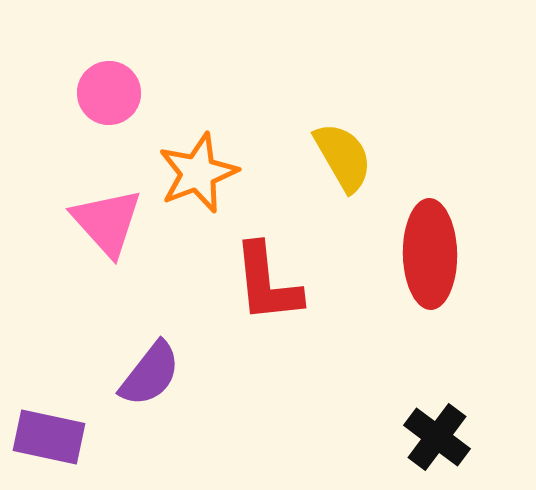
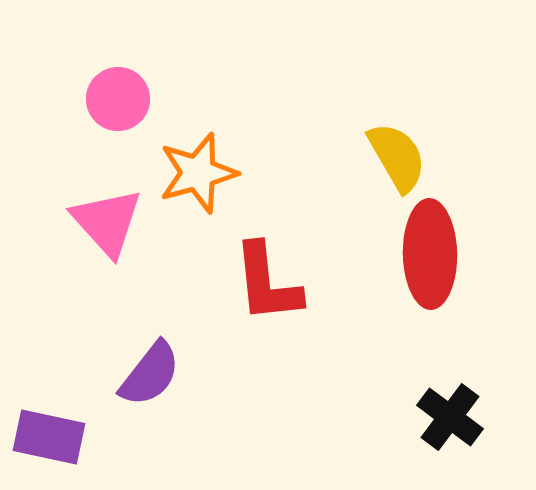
pink circle: moved 9 px right, 6 px down
yellow semicircle: moved 54 px right
orange star: rotated 6 degrees clockwise
black cross: moved 13 px right, 20 px up
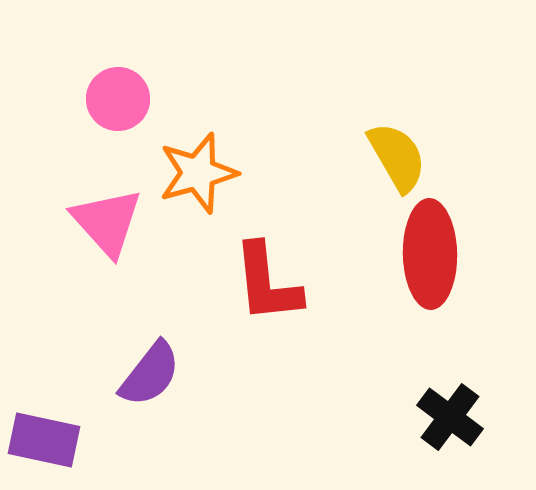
purple rectangle: moved 5 px left, 3 px down
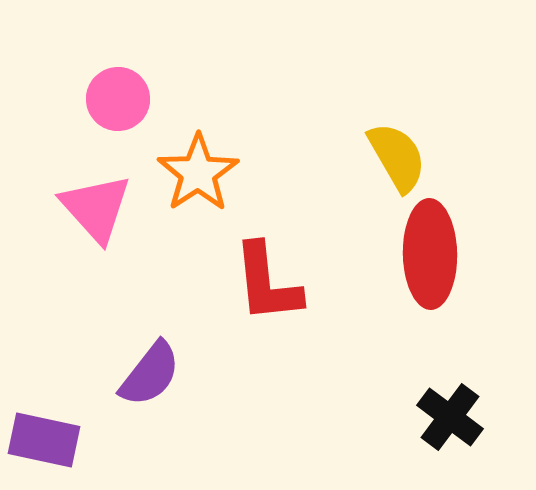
orange star: rotated 18 degrees counterclockwise
pink triangle: moved 11 px left, 14 px up
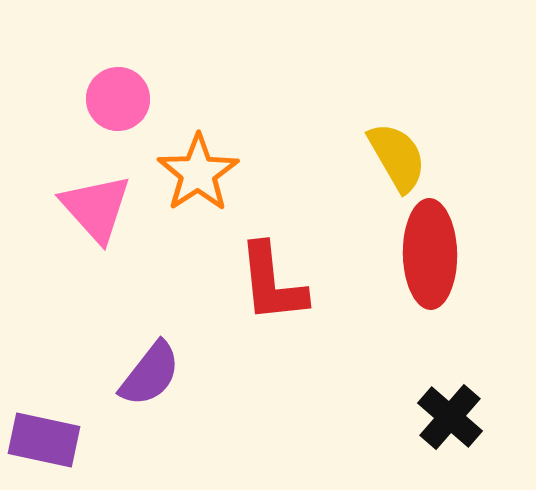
red L-shape: moved 5 px right
black cross: rotated 4 degrees clockwise
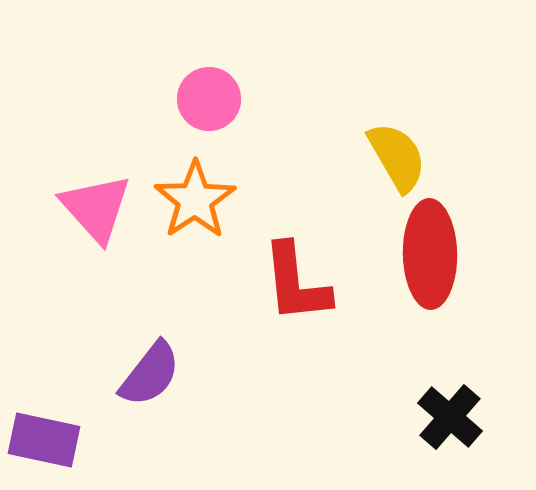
pink circle: moved 91 px right
orange star: moved 3 px left, 27 px down
red L-shape: moved 24 px right
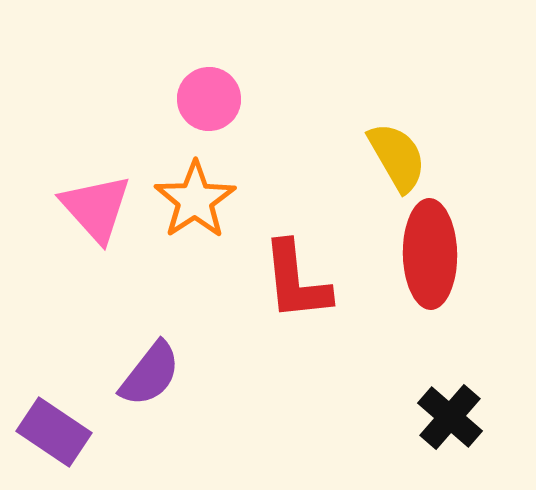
red L-shape: moved 2 px up
purple rectangle: moved 10 px right, 8 px up; rotated 22 degrees clockwise
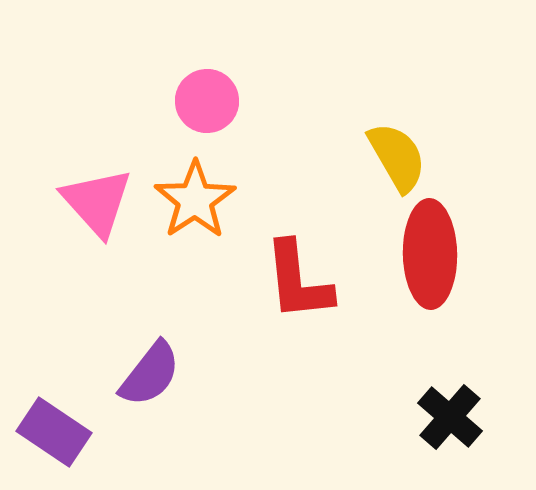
pink circle: moved 2 px left, 2 px down
pink triangle: moved 1 px right, 6 px up
red L-shape: moved 2 px right
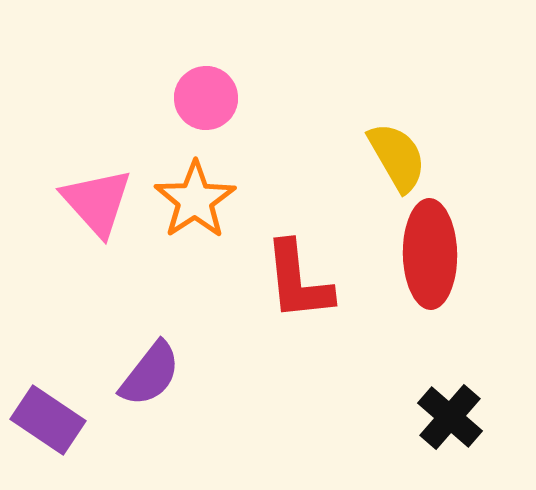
pink circle: moved 1 px left, 3 px up
purple rectangle: moved 6 px left, 12 px up
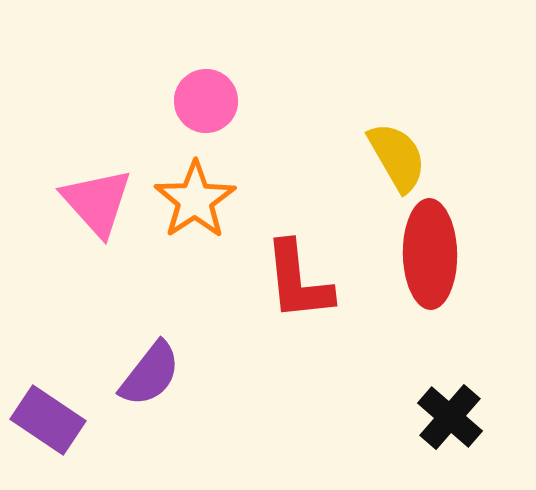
pink circle: moved 3 px down
